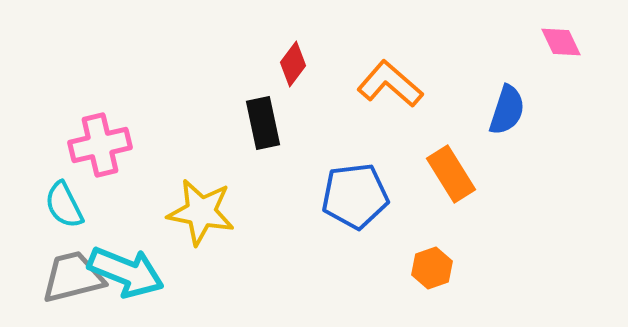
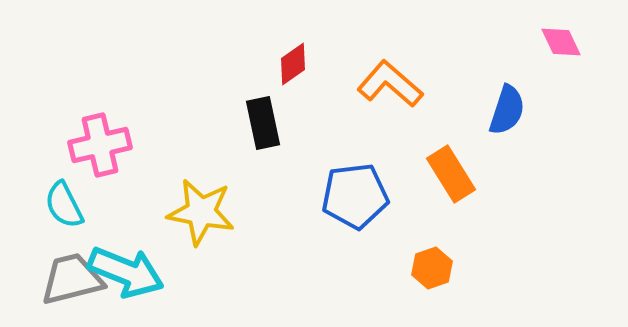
red diamond: rotated 18 degrees clockwise
gray trapezoid: moved 1 px left, 2 px down
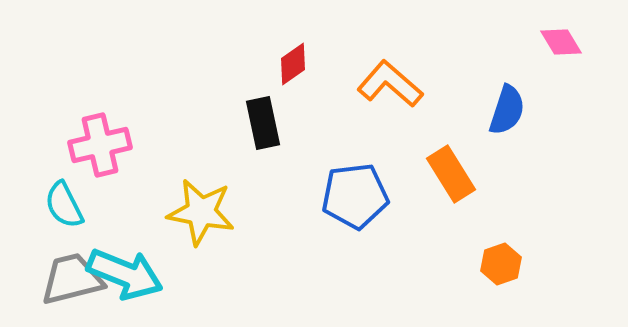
pink diamond: rotated 6 degrees counterclockwise
orange hexagon: moved 69 px right, 4 px up
cyan arrow: moved 1 px left, 2 px down
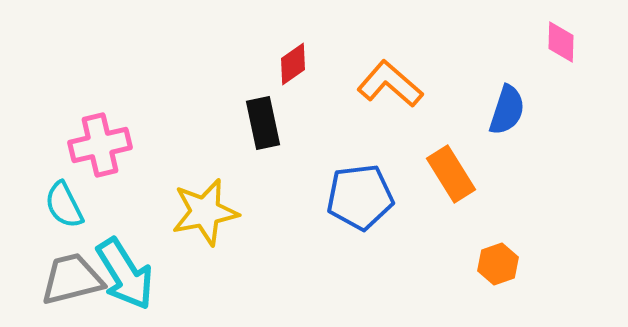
pink diamond: rotated 33 degrees clockwise
blue pentagon: moved 5 px right, 1 px down
yellow star: moved 4 px right; rotated 22 degrees counterclockwise
orange hexagon: moved 3 px left
cyan arrow: rotated 36 degrees clockwise
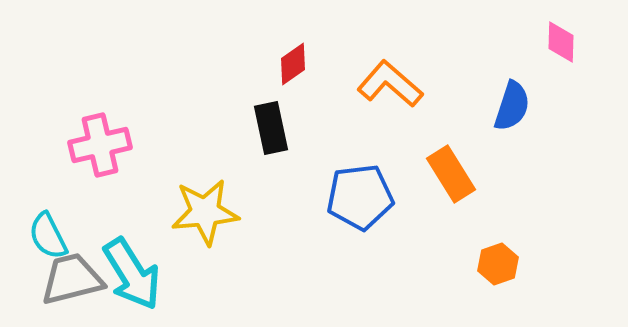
blue semicircle: moved 5 px right, 4 px up
black rectangle: moved 8 px right, 5 px down
cyan semicircle: moved 16 px left, 31 px down
yellow star: rotated 6 degrees clockwise
cyan arrow: moved 7 px right
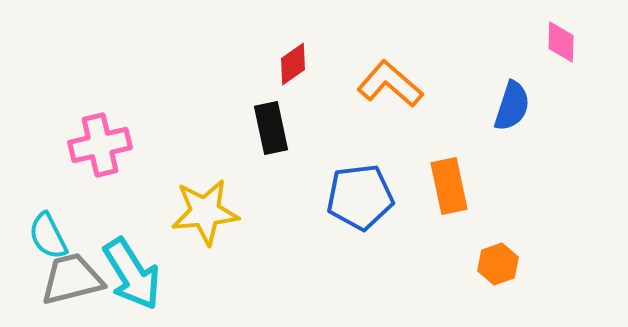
orange rectangle: moved 2 px left, 12 px down; rotated 20 degrees clockwise
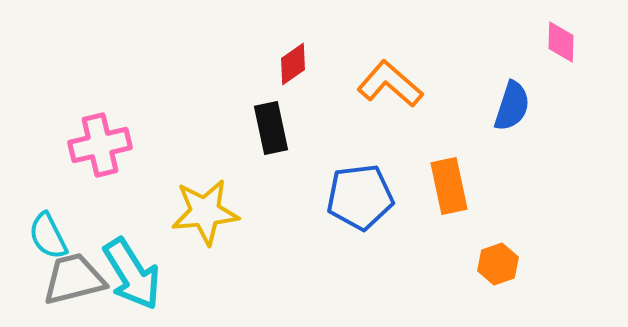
gray trapezoid: moved 2 px right
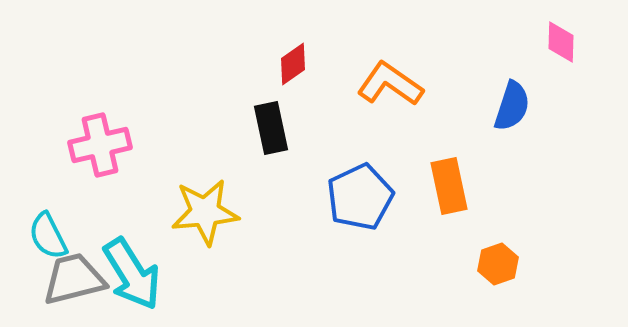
orange L-shape: rotated 6 degrees counterclockwise
blue pentagon: rotated 18 degrees counterclockwise
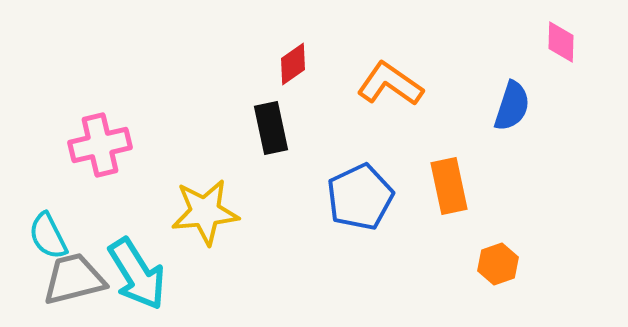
cyan arrow: moved 5 px right
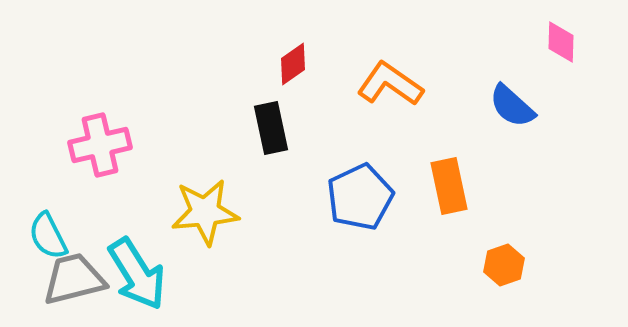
blue semicircle: rotated 114 degrees clockwise
orange hexagon: moved 6 px right, 1 px down
